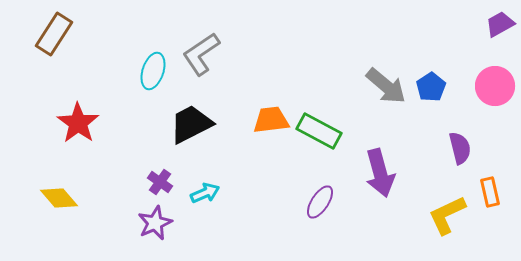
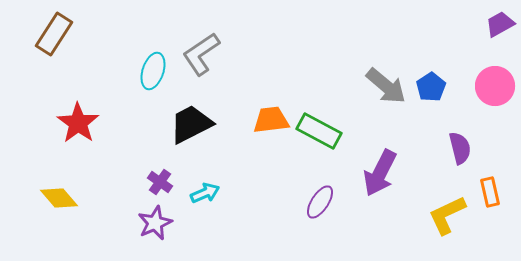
purple arrow: rotated 42 degrees clockwise
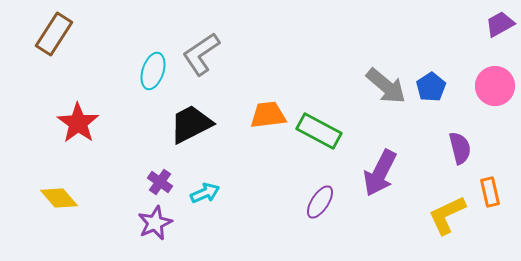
orange trapezoid: moved 3 px left, 5 px up
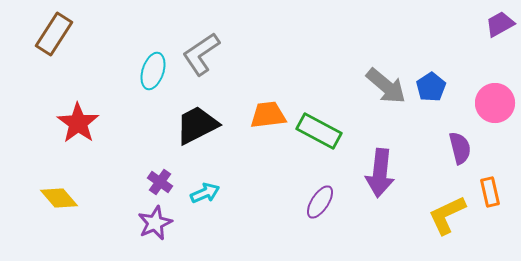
pink circle: moved 17 px down
black trapezoid: moved 6 px right, 1 px down
purple arrow: rotated 21 degrees counterclockwise
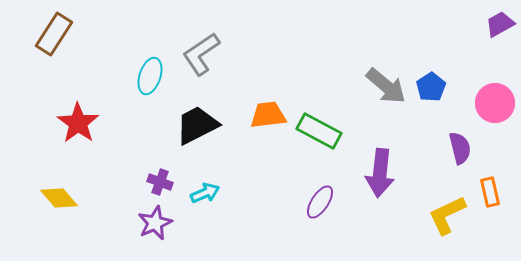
cyan ellipse: moved 3 px left, 5 px down
purple cross: rotated 15 degrees counterclockwise
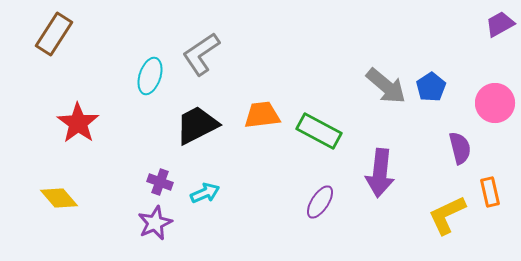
orange trapezoid: moved 6 px left
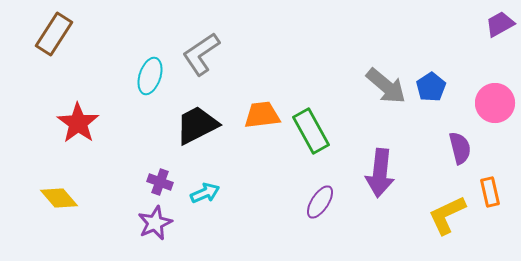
green rectangle: moved 8 px left; rotated 33 degrees clockwise
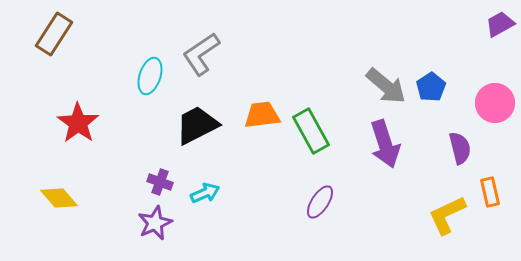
purple arrow: moved 5 px right, 29 px up; rotated 24 degrees counterclockwise
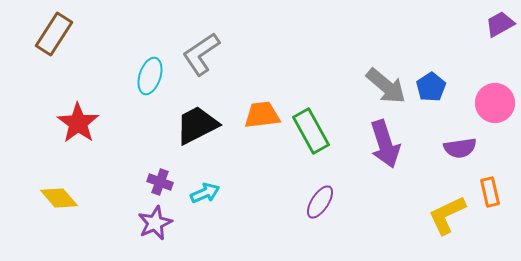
purple semicircle: rotated 96 degrees clockwise
